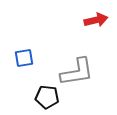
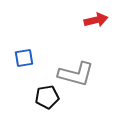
gray L-shape: moved 1 px left, 2 px down; rotated 24 degrees clockwise
black pentagon: rotated 15 degrees counterclockwise
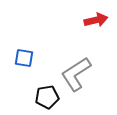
blue square: rotated 18 degrees clockwise
gray L-shape: rotated 132 degrees clockwise
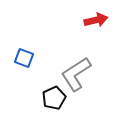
blue square: rotated 12 degrees clockwise
black pentagon: moved 7 px right, 1 px down; rotated 15 degrees counterclockwise
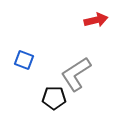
blue square: moved 2 px down
black pentagon: rotated 25 degrees clockwise
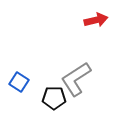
blue square: moved 5 px left, 22 px down; rotated 12 degrees clockwise
gray L-shape: moved 5 px down
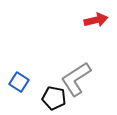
black pentagon: rotated 10 degrees clockwise
